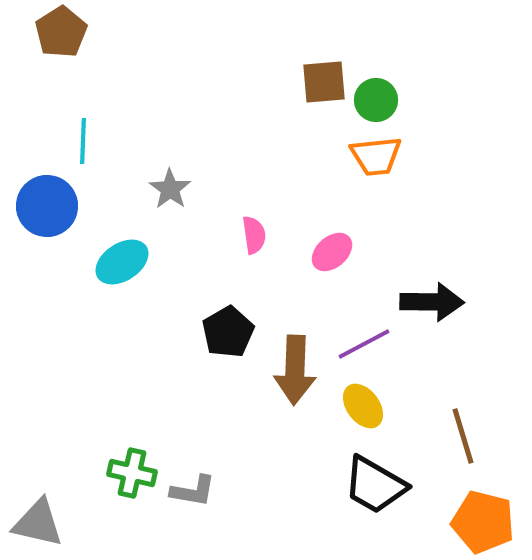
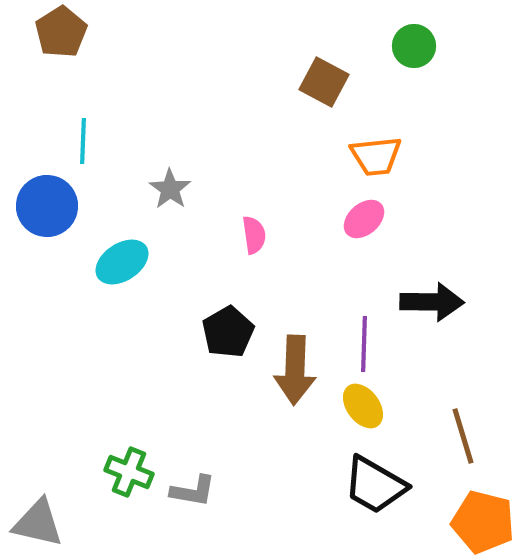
brown square: rotated 33 degrees clockwise
green circle: moved 38 px right, 54 px up
pink ellipse: moved 32 px right, 33 px up
purple line: rotated 60 degrees counterclockwise
green cross: moved 3 px left, 1 px up; rotated 9 degrees clockwise
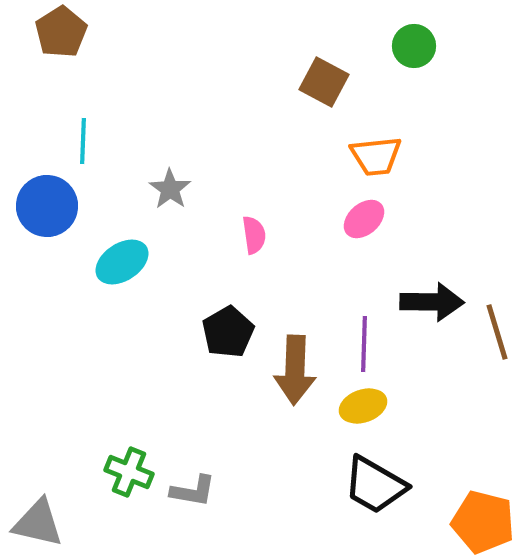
yellow ellipse: rotated 72 degrees counterclockwise
brown line: moved 34 px right, 104 px up
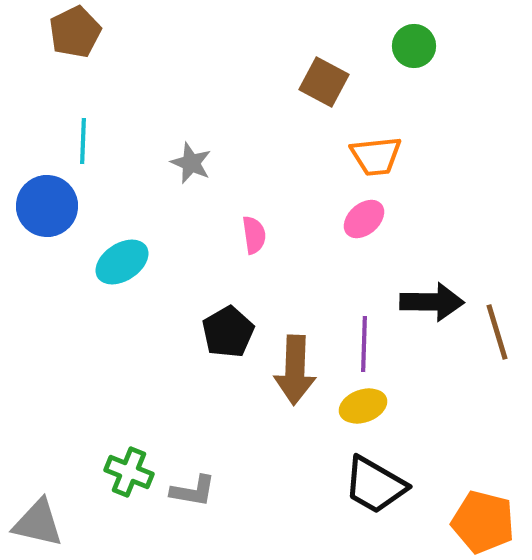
brown pentagon: moved 14 px right; rotated 6 degrees clockwise
gray star: moved 21 px right, 26 px up; rotated 12 degrees counterclockwise
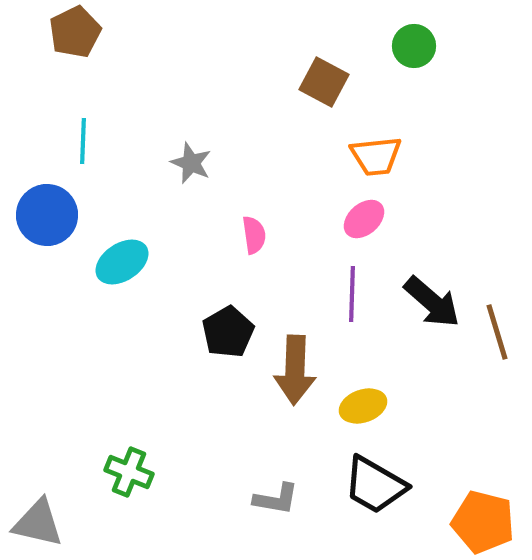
blue circle: moved 9 px down
black arrow: rotated 40 degrees clockwise
purple line: moved 12 px left, 50 px up
gray L-shape: moved 83 px right, 8 px down
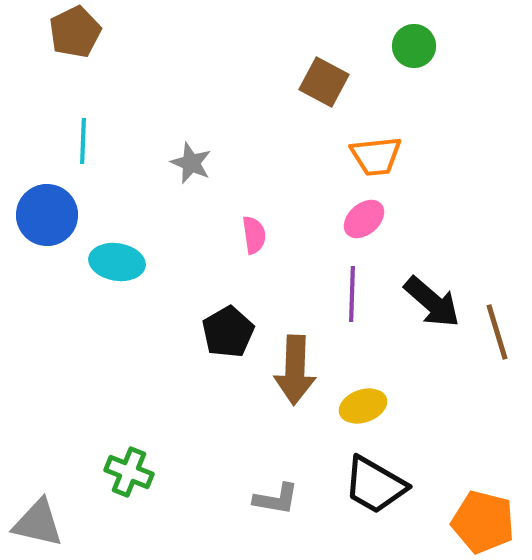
cyan ellipse: moved 5 px left; rotated 42 degrees clockwise
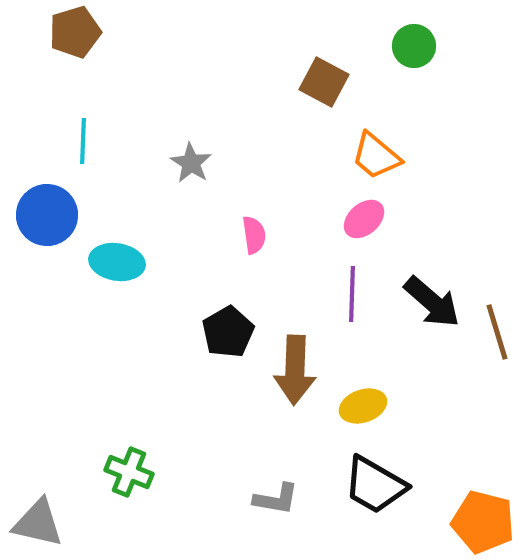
brown pentagon: rotated 9 degrees clockwise
orange trapezoid: rotated 46 degrees clockwise
gray star: rotated 9 degrees clockwise
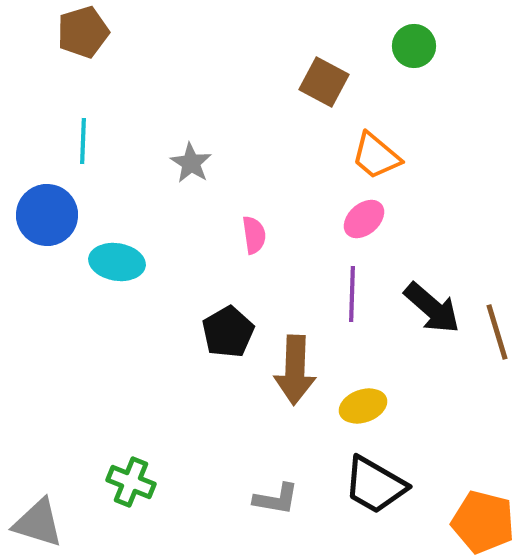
brown pentagon: moved 8 px right
black arrow: moved 6 px down
green cross: moved 2 px right, 10 px down
gray triangle: rotated 4 degrees clockwise
